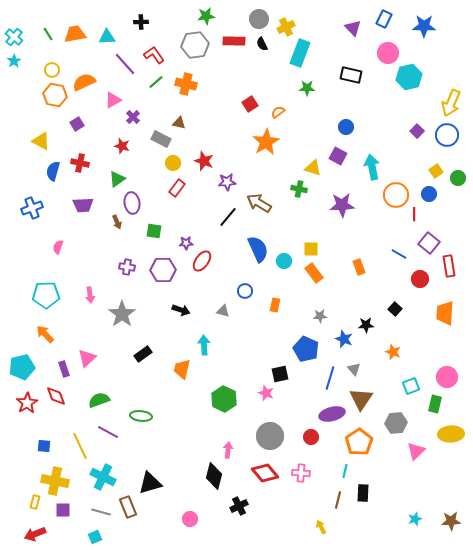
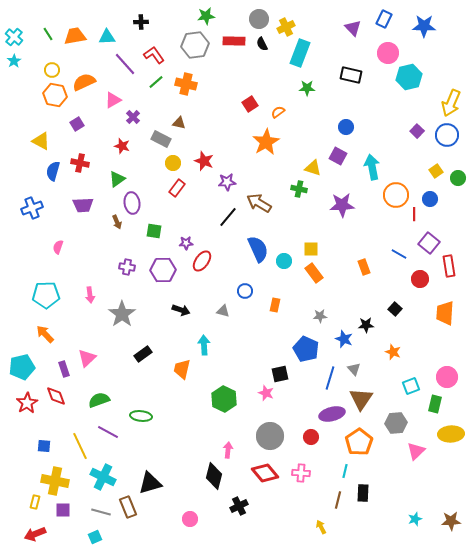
orange trapezoid at (75, 34): moved 2 px down
blue circle at (429, 194): moved 1 px right, 5 px down
orange rectangle at (359, 267): moved 5 px right
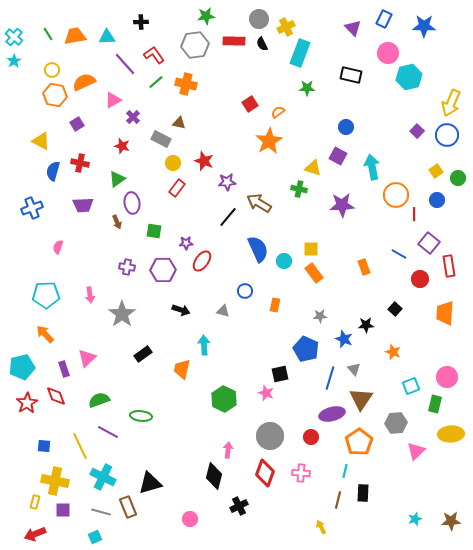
orange star at (266, 142): moved 3 px right, 1 px up
blue circle at (430, 199): moved 7 px right, 1 px down
red diamond at (265, 473): rotated 60 degrees clockwise
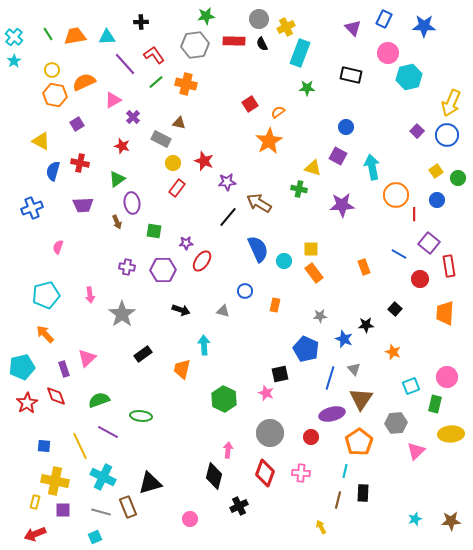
cyan pentagon at (46, 295): rotated 12 degrees counterclockwise
gray circle at (270, 436): moved 3 px up
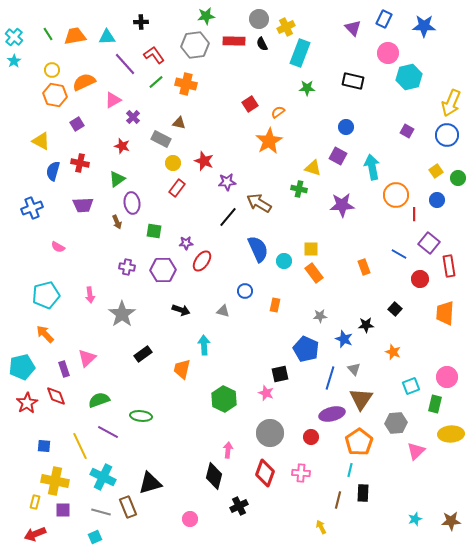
black rectangle at (351, 75): moved 2 px right, 6 px down
purple square at (417, 131): moved 10 px left; rotated 16 degrees counterclockwise
pink semicircle at (58, 247): rotated 80 degrees counterclockwise
cyan line at (345, 471): moved 5 px right, 1 px up
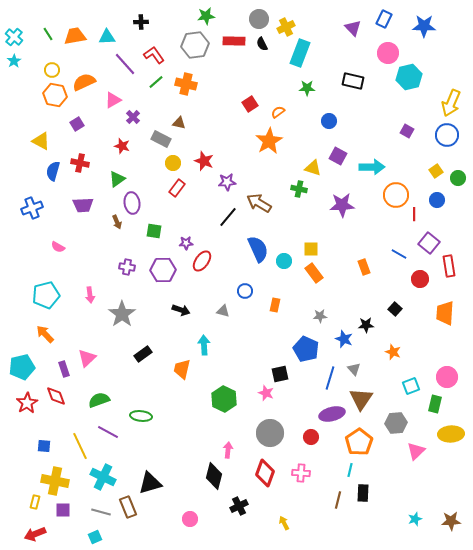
blue circle at (346, 127): moved 17 px left, 6 px up
cyan arrow at (372, 167): rotated 100 degrees clockwise
yellow arrow at (321, 527): moved 37 px left, 4 px up
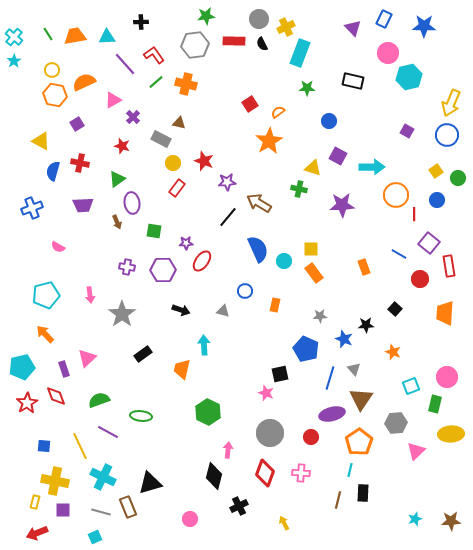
green hexagon at (224, 399): moved 16 px left, 13 px down
red arrow at (35, 534): moved 2 px right, 1 px up
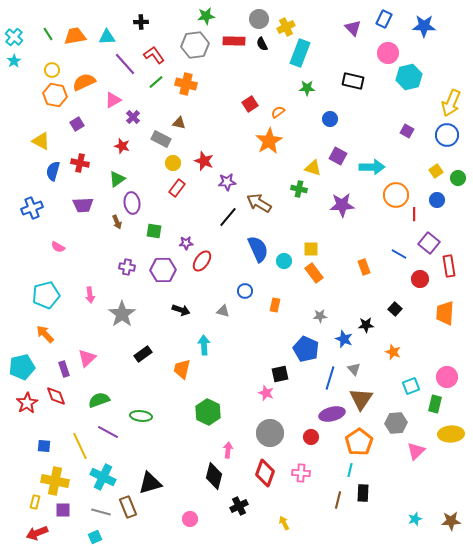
blue circle at (329, 121): moved 1 px right, 2 px up
